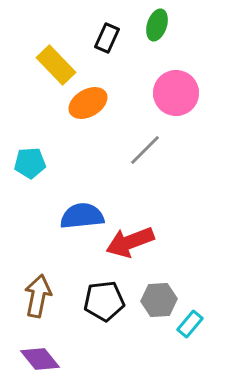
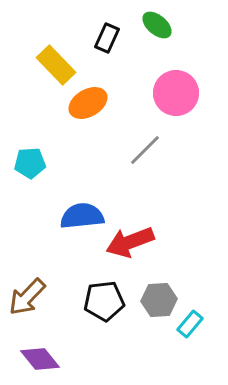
green ellipse: rotated 68 degrees counterclockwise
brown arrow: moved 11 px left, 1 px down; rotated 147 degrees counterclockwise
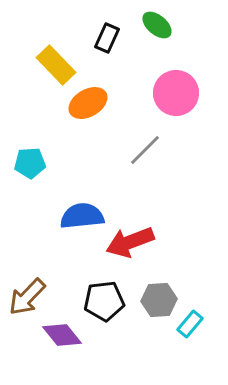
purple diamond: moved 22 px right, 24 px up
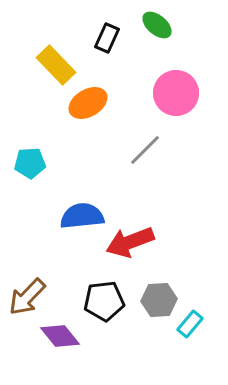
purple diamond: moved 2 px left, 1 px down
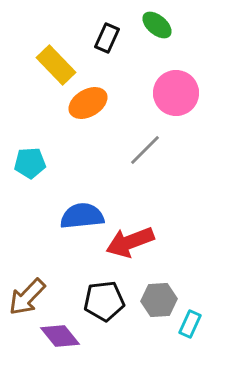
cyan rectangle: rotated 16 degrees counterclockwise
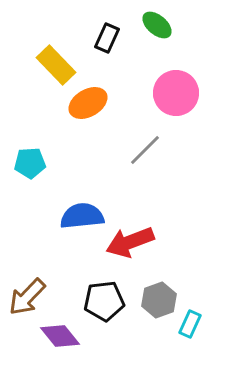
gray hexagon: rotated 16 degrees counterclockwise
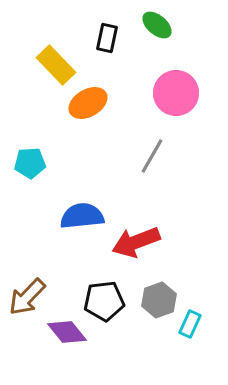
black rectangle: rotated 12 degrees counterclockwise
gray line: moved 7 px right, 6 px down; rotated 15 degrees counterclockwise
red arrow: moved 6 px right
purple diamond: moved 7 px right, 4 px up
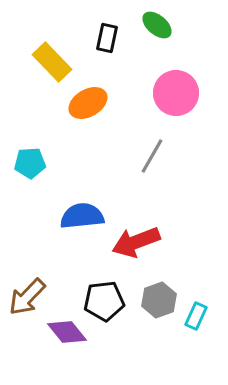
yellow rectangle: moved 4 px left, 3 px up
cyan rectangle: moved 6 px right, 8 px up
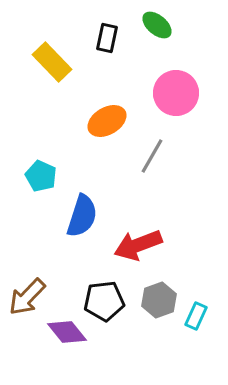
orange ellipse: moved 19 px right, 18 px down
cyan pentagon: moved 11 px right, 13 px down; rotated 28 degrees clockwise
blue semicircle: rotated 114 degrees clockwise
red arrow: moved 2 px right, 3 px down
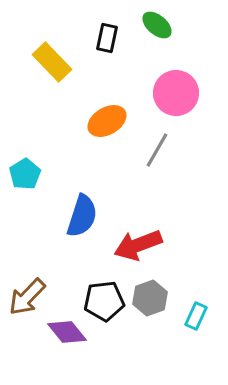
gray line: moved 5 px right, 6 px up
cyan pentagon: moved 16 px left, 2 px up; rotated 16 degrees clockwise
gray hexagon: moved 9 px left, 2 px up
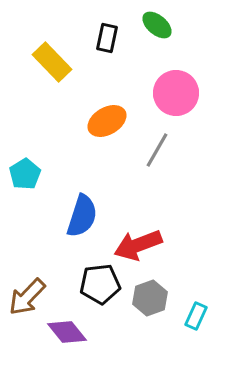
black pentagon: moved 4 px left, 17 px up
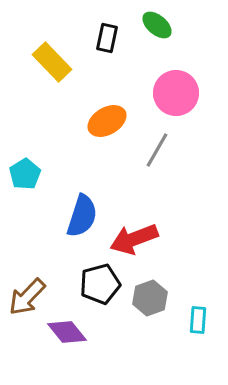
red arrow: moved 4 px left, 6 px up
black pentagon: rotated 9 degrees counterclockwise
cyan rectangle: moved 2 px right, 4 px down; rotated 20 degrees counterclockwise
